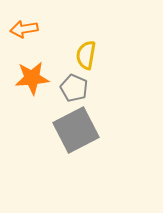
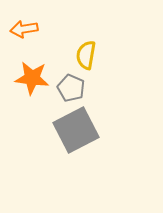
orange star: rotated 12 degrees clockwise
gray pentagon: moved 3 px left
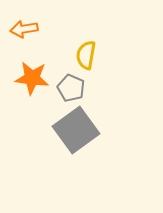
gray square: rotated 9 degrees counterclockwise
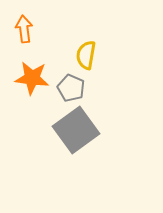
orange arrow: rotated 92 degrees clockwise
